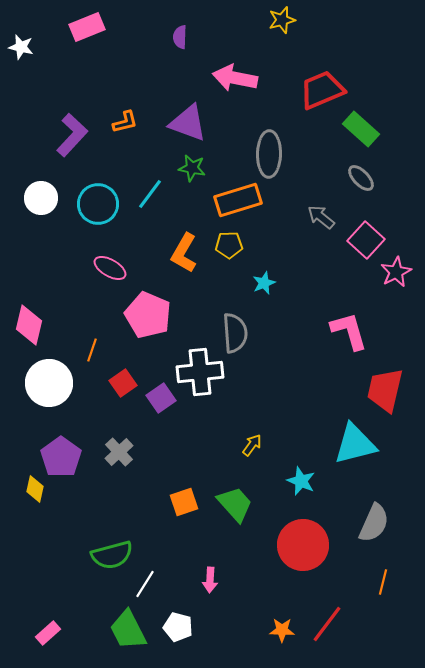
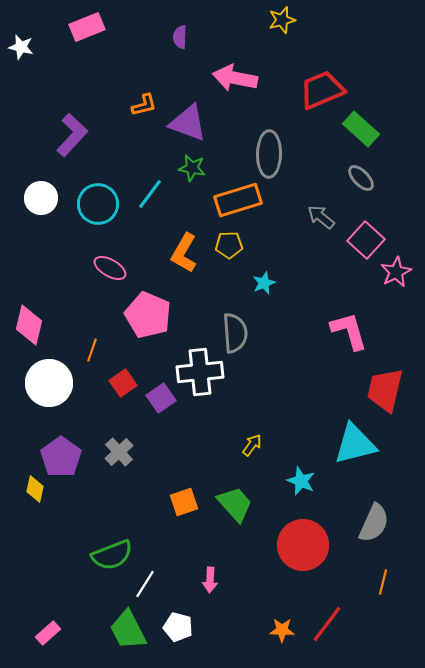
orange L-shape at (125, 122): moved 19 px right, 17 px up
green semicircle at (112, 555): rotated 6 degrees counterclockwise
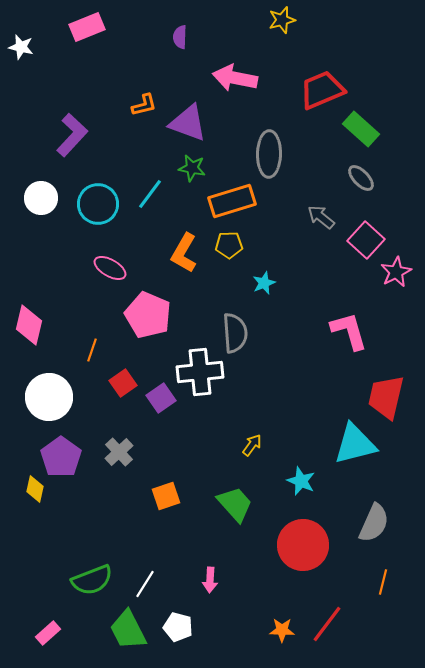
orange rectangle at (238, 200): moved 6 px left, 1 px down
white circle at (49, 383): moved 14 px down
red trapezoid at (385, 390): moved 1 px right, 7 px down
orange square at (184, 502): moved 18 px left, 6 px up
green semicircle at (112, 555): moved 20 px left, 25 px down
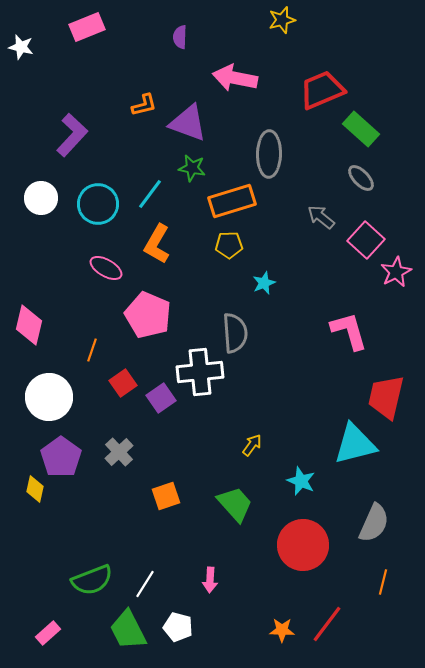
orange L-shape at (184, 253): moved 27 px left, 9 px up
pink ellipse at (110, 268): moved 4 px left
